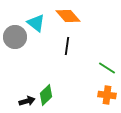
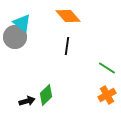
cyan triangle: moved 14 px left
orange cross: rotated 36 degrees counterclockwise
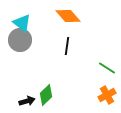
gray circle: moved 5 px right, 3 px down
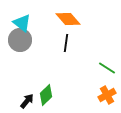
orange diamond: moved 3 px down
black line: moved 1 px left, 3 px up
black arrow: rotated 35 degrees counterclockwise
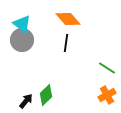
cyan triangle: moved 1 px down
gray circle: moved 2 px right
black arrow: moved 1 px left
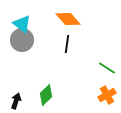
black line: moved 1 px right, 1 px down
black arrow: moved 10 px left; rotated 21 degrees counterclockwise
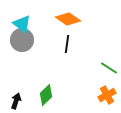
orange diamond: rotated 15 degrees counterclockwise
green line: moved 2 px right
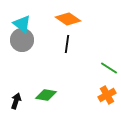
green diamond: rotated 55 degrees clockwise
